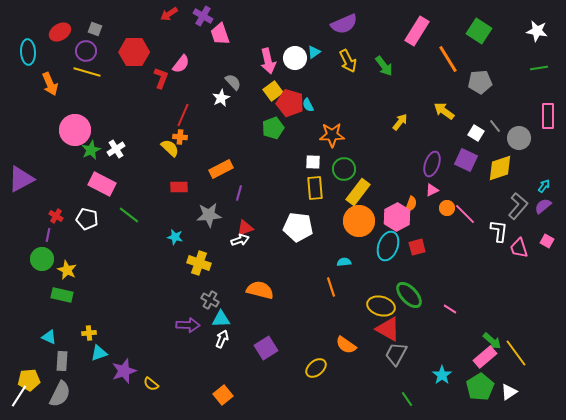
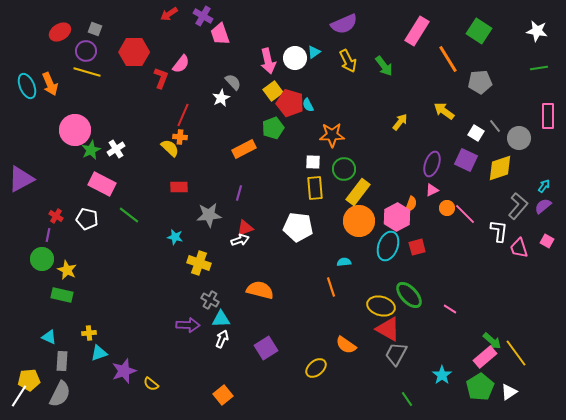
cyan ellipse at (28, 52): moved 1 px left, 34 px down; rotated 20 degrees counterclockwise
orange rectangle at (221, 169): moved 23 px right, 20 px up
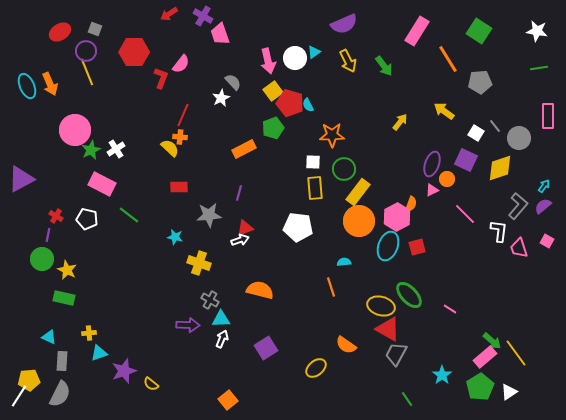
yellow line at (87, 72): rotated 52 degrees clockwise
orange circle at (447, 208): moved 29 px up
green rectangle at (62, 295): moved 2 px right, 3 px down
orange square at (223, 395): moved 5 px right, 5 px down
